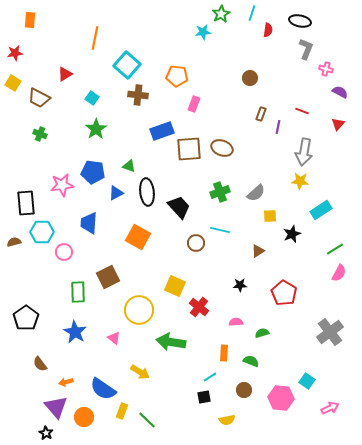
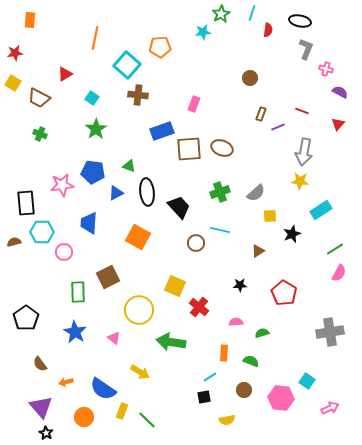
orange pentagon at (177, 76): moved 17 px left, 29 px up; rotated 10 degrees counterclockwise
purple line at (278, 127): rotated 56 degrees clockwise
gray cross at (330, 332): rotated 28 degrees clockwise
purple triangle at (56, 407): moved 15 px left
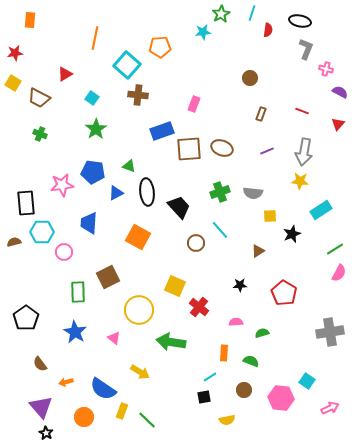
purple line at (278, 127): moved 11 px left, 24 px down
gray semicircle at (256, 193): moved 3 px left; rotated 48 degrees clockwise
cyan line at (220, 230): rotated 36 degrees clockwise
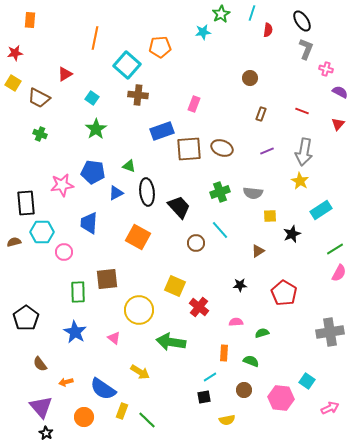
black ellipse at (300, 21): moved 2 px right; rotated 45 degrees clockwise
yellow star at (300, 181): rotated 24 degrees clockwise
brown square at (108, 277): moved 1 px left, 2 px down; rotated 20 degrees clockwise
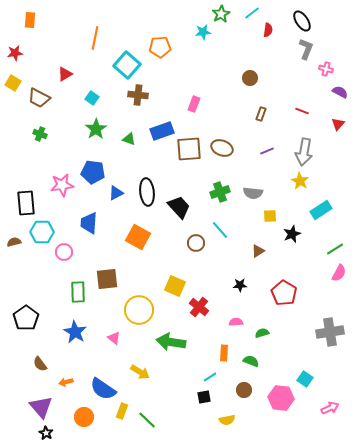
cyan line at (252, 13): rotated 35 degrees clockwise
green triangle at (129, 166): moved 27 px up
cyan square at (307, 381): moved 2 px left, 2 px up
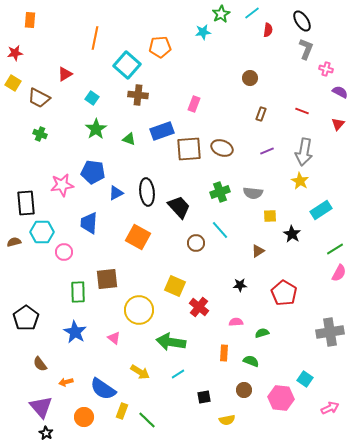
black star at (292, 234): rotated 18 degrees counterclockwise
cyan line at (210, 377): moved 32 px left, 3 px up
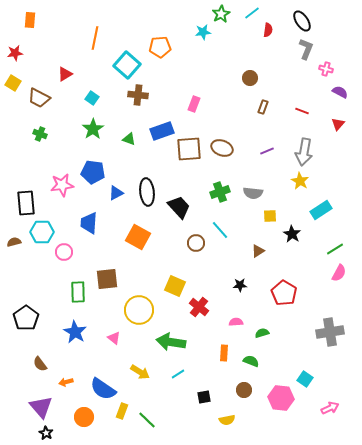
brown rectangle at (261, 114): moved 2 px right, 7 px up
green star at (96, 129): moved 3 px left
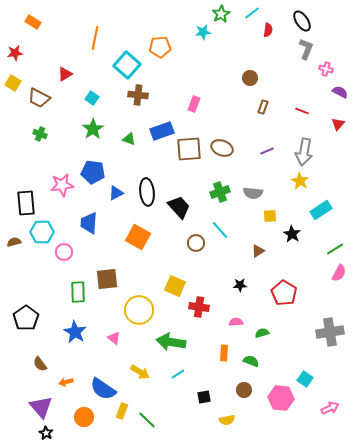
orange rectangle at (30, 20): moved 3 px right, 2 px down; rotated 63 degrees counterclockwise
red cross at (199, 307): rotated 30 degrees counterclockwise
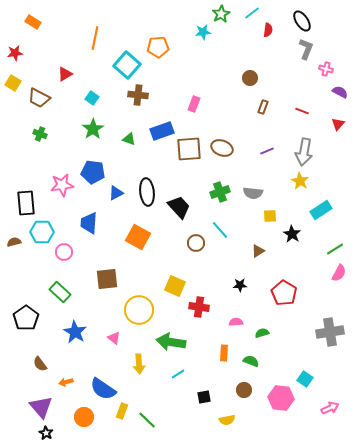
orange pentagon at (160, 47): moved 2 px left
green rectangle at (78, 292): moved 18 px left; rotated 45 degrees counterclockwise
yellow arrow at (140, 372): moved 1 px left, 8 px up; rotated 54 degrees clockwise
